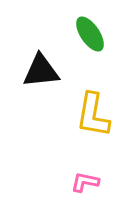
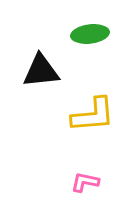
green ellipse: rotated 63 degrees counterclockwise
yellow L-shape: rotated 105 degrees counterclockwise
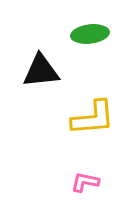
yellow L-shape: moved 3 px down
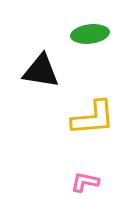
black triangle: rotated 15 degrees clockwise
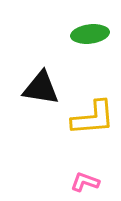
black triangle: moved 17 px down
pink L-shape: rotated 8 degrees clockwise
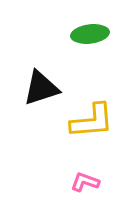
black triangle: rotated 27 degrees counterclockwise
yellow L-shape: moved 1 px left, 3 px down
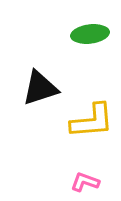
black triangle: moved 1 px left
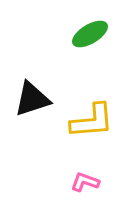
green ellipse: rotated 24 degrees counterclockwise
black triangle: moved 8 px left, 11 px down
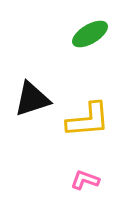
yellow L-shape: moved 4 px left, 1 px up
pink L-shape: moved 2 px up
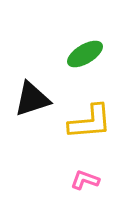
green ellipse: moved 5 px left, 20 px down
yellow L-shape: moved 2 px right, 2 px down
